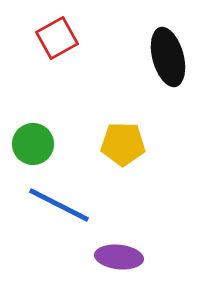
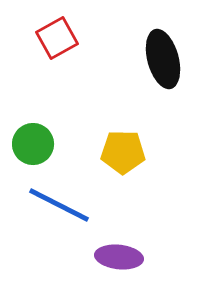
black ellipse: moved 5 px left, 2 px down
yellow pentagon: moved 8 px down
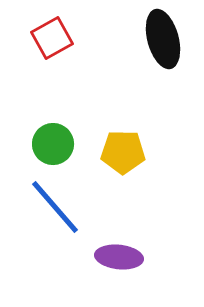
red square: moved 5 px left
black ellipse: moved 20 px up
green circle: moved 20 px right
blue line: moved 4 px left, 2 px down; rotated 22 degrees clockwise
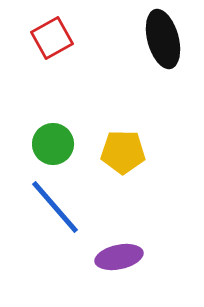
purple ellipse: rotated 18 degrees counterclockwise
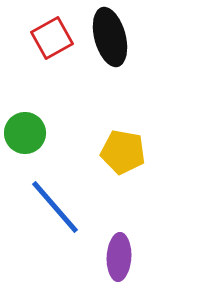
black ellipse: moved 53 px left, 2 px up
green circle: moved 28 px left, 11 px up
yellow pentagon: rotated 9 degrees clockwise
purple ellipse: rotated 75 degrees counterclockwise
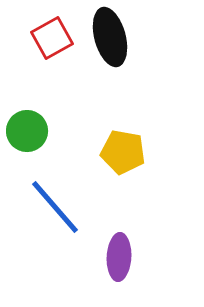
green circle: moved 2 px right, 2 px up
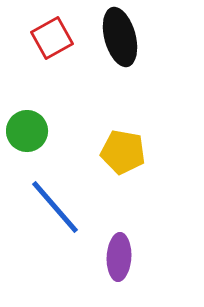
black ellipse: moved 10 px right
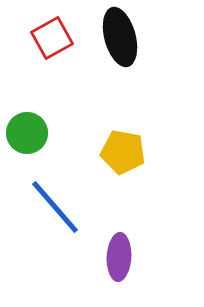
green circle: moved 2 px down
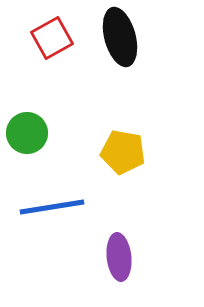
blue line: moved 3 px left; rotated 58 degrees counterclockwise
purple ellipse: rotated 9 degrees counterclockwise
